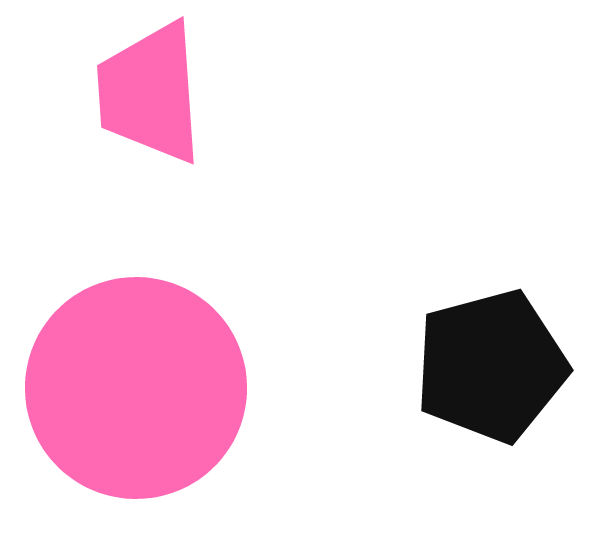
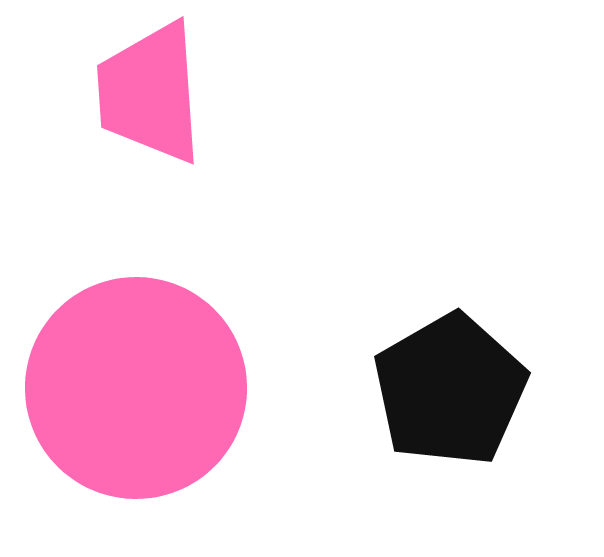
black pentagon: moved 41 px left, 24 px down; rotated 15 degrees counterclockwise
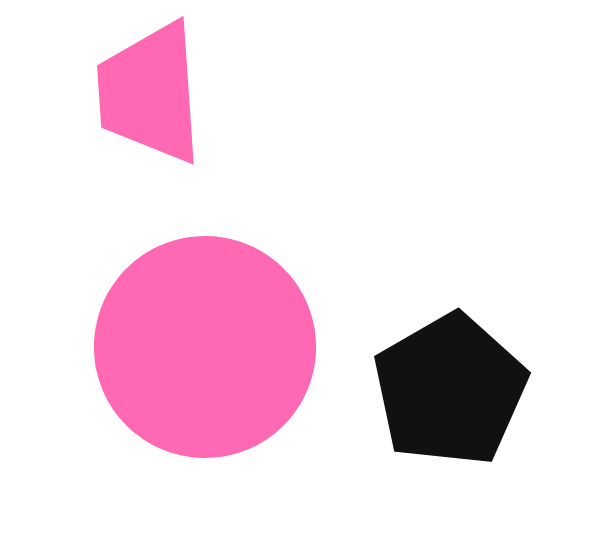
pink circle: moved 69 px right, 41 px up
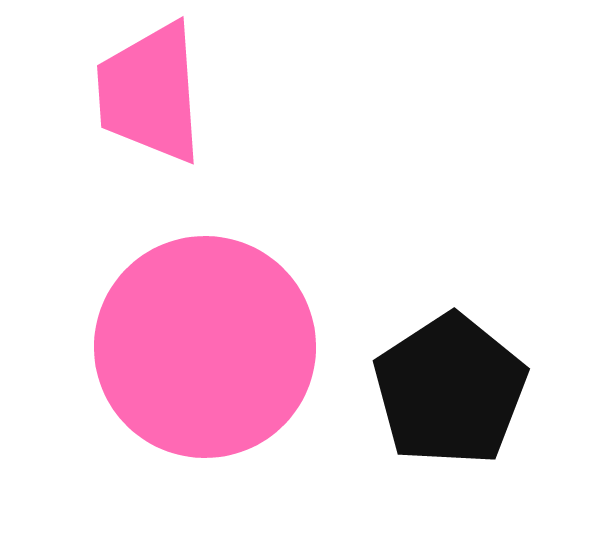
black pentagon: rotated 3 degrees counterclockwise
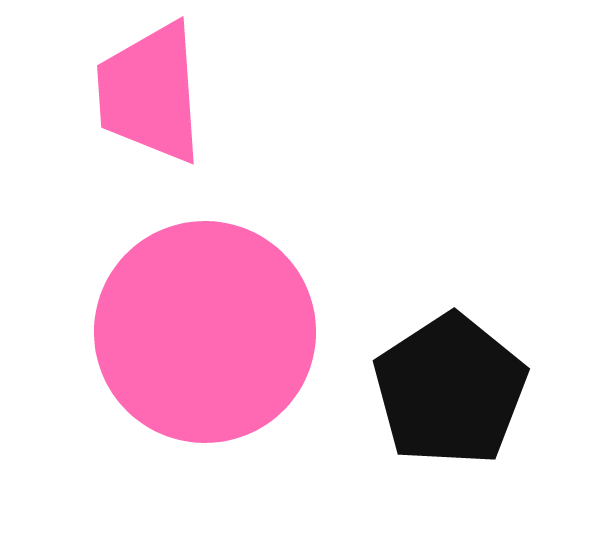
pink circle: moved 15 px up
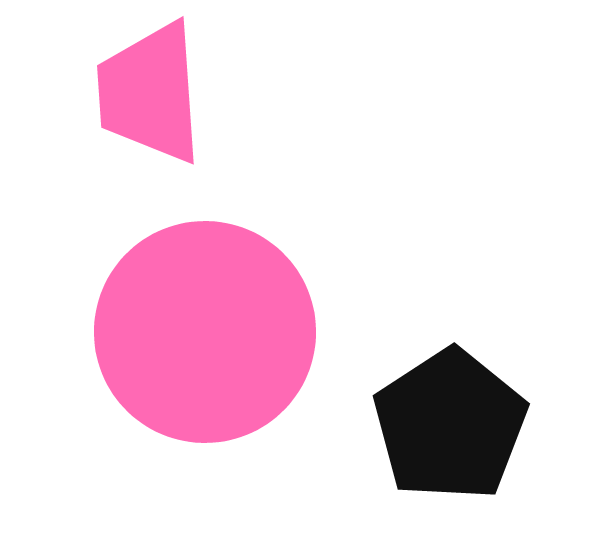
black pentagon: moved 35 px down
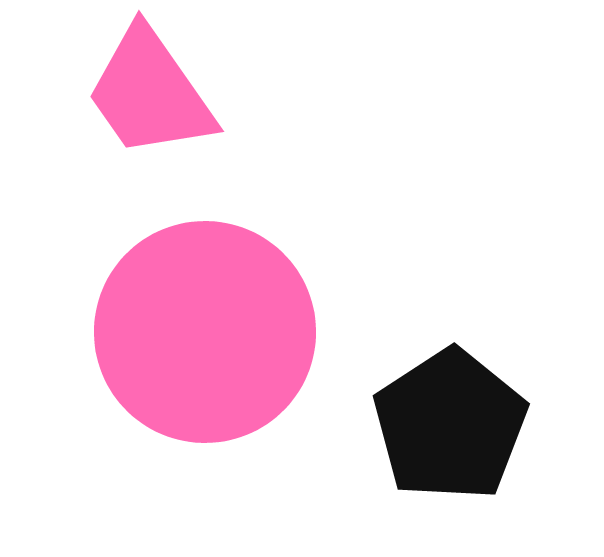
pink trapezoid: rotated 31 degrees counterclockwise
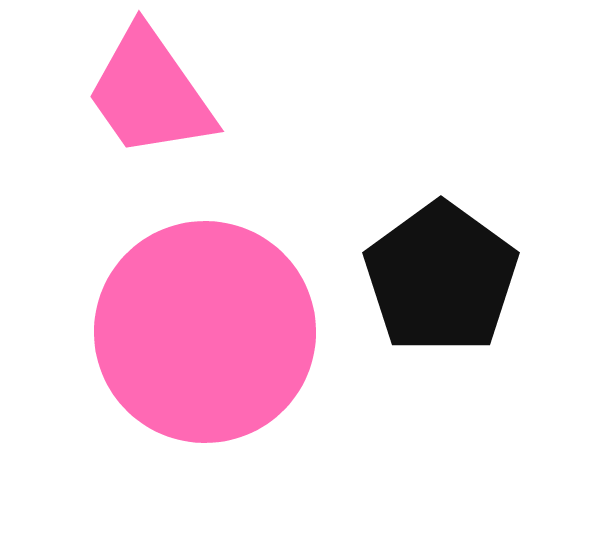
black pentagon: moved 9 px left, 147 px up; rotated 3 degrees counterclockwise
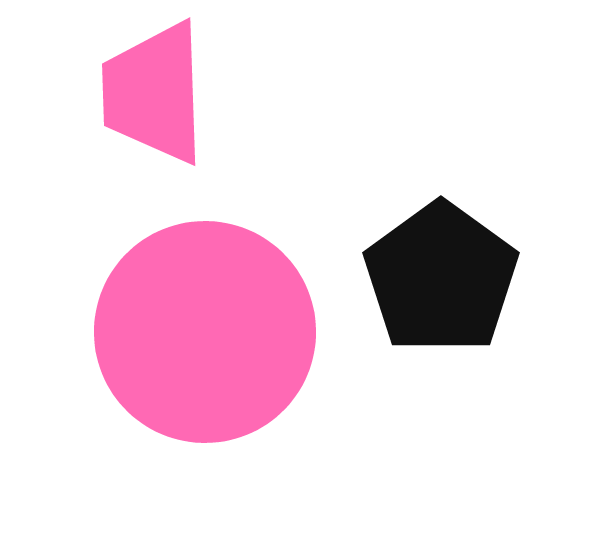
pink trapezoid: moved 4 px right; rotated 33 degrees clockwise
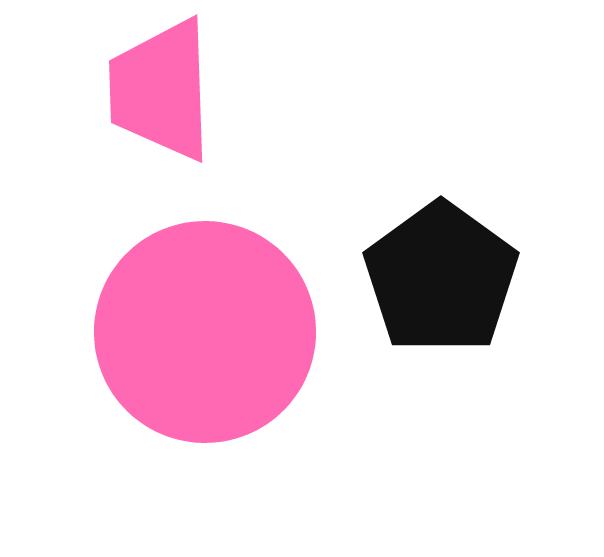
pink trapezoid: moved 7 px right, 3 px up
